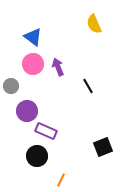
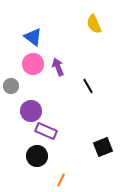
purple circle: moved 4 px right
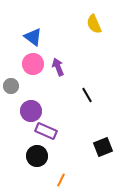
black line: moved 1 px left, 9 px down
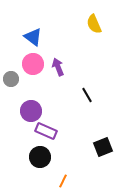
gray circle: moved 7 px up
black circle: moved 3 px right, 1 px down
orange line: moved 2 px right, 1 px down
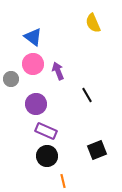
yellow semicircle: moved 1 px left, 1 px up
purple arrow: moved 4 px down
purple circle: moved 5 px right, 7 px up
black square: moved 6 px left, 3 px down
black circle: moved 7 px right, 1 px up
orange line: rotated 40 degrees counterclockwise
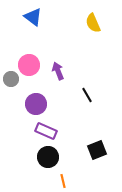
blue triangle: moved 20 px up
pink circle: moved 4 px left, 1 px down
black circle: moved 1 px right, 1 px down
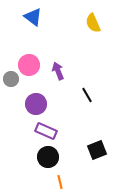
orange line: moved 3 px left, 1 px down
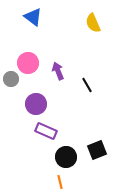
pink circle: moved 1 px left, 2 px up
black line: moved 10 px up
black circle: moved 18 px right
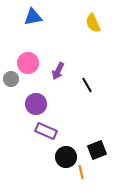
blue triangle: rotated 48 degrees counterclockwise
purple arrow: rotated 132 degrees counterclockwise
orange line: moved 21 px right, 10 px up
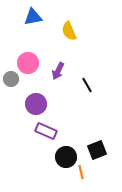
yellow semicircle: moved 24 px left, 8 px down
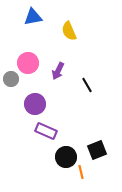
purple circle: moved 1 px left
